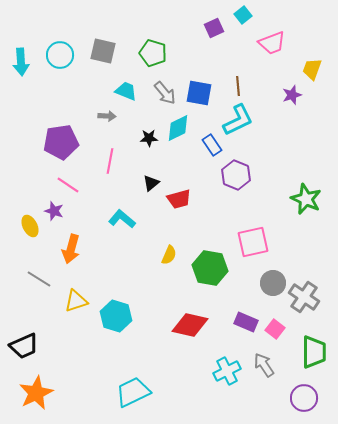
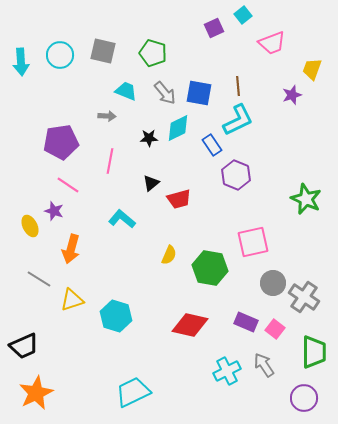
yellow triangle at (76, 301): moved 4 px left, 1 px up
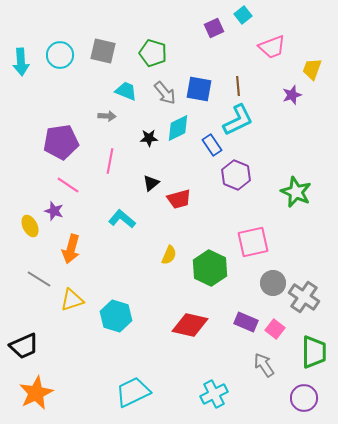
pink trapezoid at (272, 43): moved 4 px down
blue square at (199, 93): moved 4 px up
green star at (306, 199): moved 10 px left, 7 px up
green hexagon at (210, 268): rotated 16 degrees clockwise
cyan cross at (227, 371): moved 13 px left, 23 px down
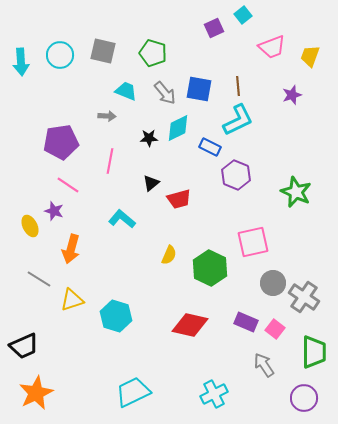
yellow trapezoid at (312, 69): moved 2 px left, 13 px up
blue rectangle at (212, 145): moved 2 px left, 2 px down; rotated 30 degrees counterclockwise
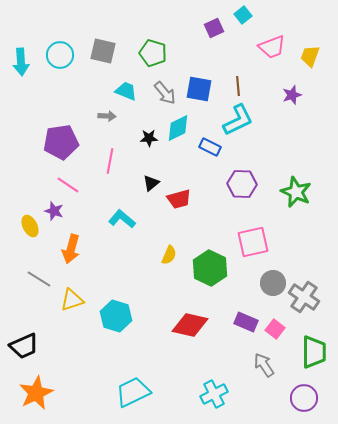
purple hexagon at (236, 175): moved 6 px right, 9 px down; rotated 20 degrees counterclockwise
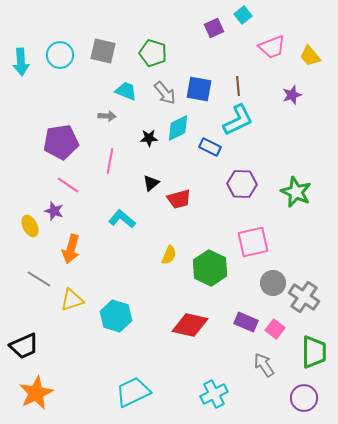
yellow trapezoid at (310, 56): rotated 60 degrees counterclockwise
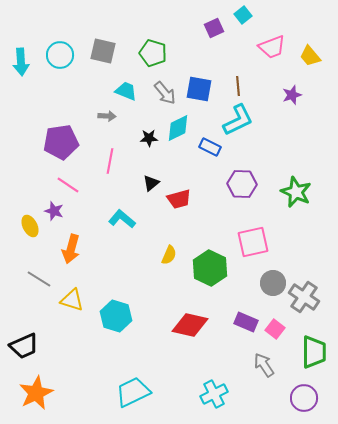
yellow triangle at (72, 300): rotated 35 degrees clockwise
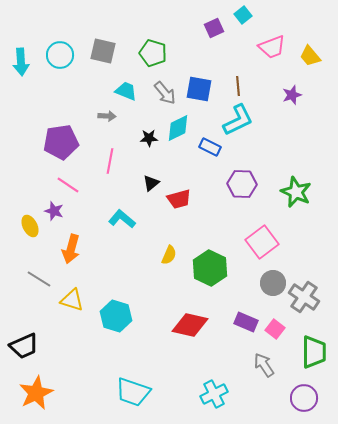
pink square at (253, 242): moved 9 px right; rotated 24 degrees counterclockwise
cyan trapezoid at (133, 392): rotated 135 degrees counterclockwise
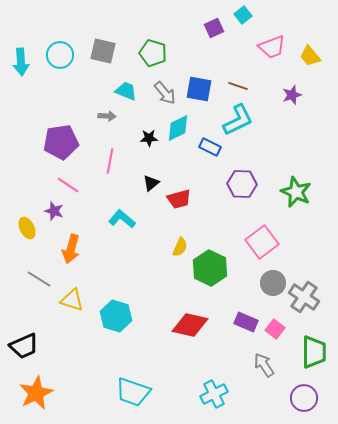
brown line at (238, 86): rotated 66 degrees counterclockwise
yellow ellipse at (30, 226): moved 3 px left, 2 px down
yellow semicircle at (169, 255): moved 11 px right, 8 px up
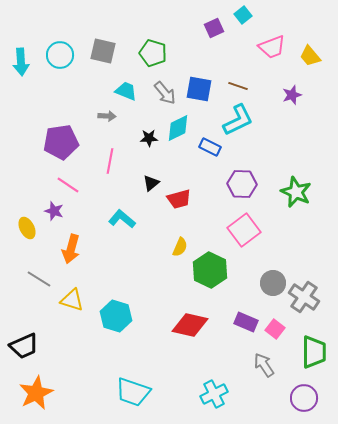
pink square at (262, 242): moved 18 px left, 12 px up
green hexagon at (210, 268): moved 2 px down
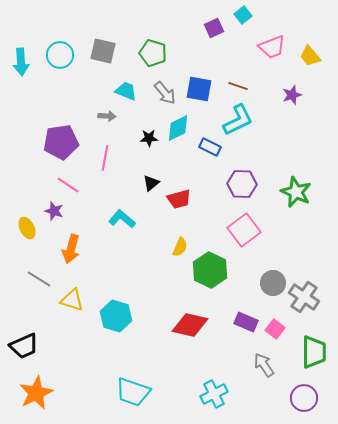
pink line at (110, 161): moved 5 px left, 3 px up
